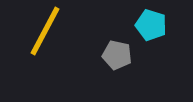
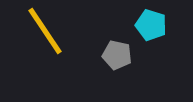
yellow line: rotated 62 degrees counterclockwise
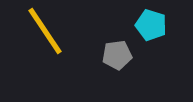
gray pentagon: rotated 20 degrees counterclockwise
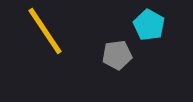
cyan pentagon: moved 2 px left; rotated 12 degrees clockwise
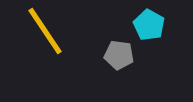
gray pentagon: moved 2 px right; rotated 16 degrees clockwise
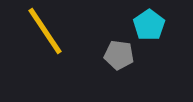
cyan pentagon: rotated 8 degrees clockwise
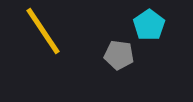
yellow line: moved 2 px left
